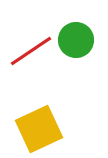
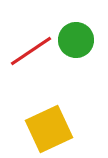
yellow square: moved 10 px right
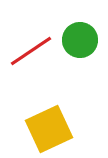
green circle: moved 4 px right
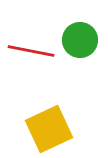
red line: rotated 45 degrees clockwise
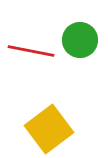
yellow square: rotated 12 degrees counterclockwise
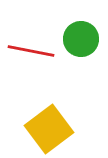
green circle: moved 1 px right, 1 px up
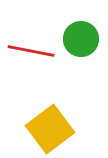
yellow square: moved 1 px right
